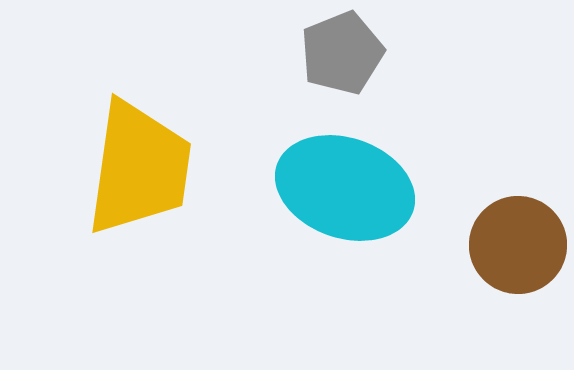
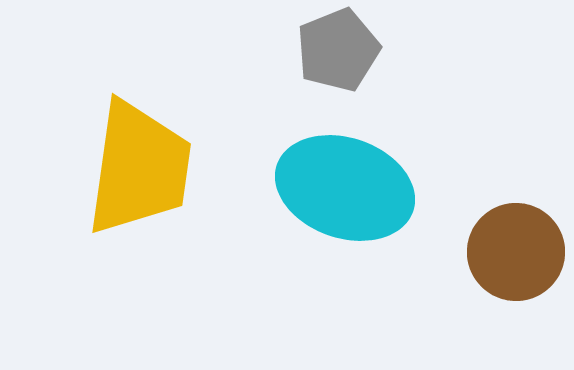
gray pentagon: moved 4 px left, 3 px up
brown circle: moved 2 px left, 7 px down
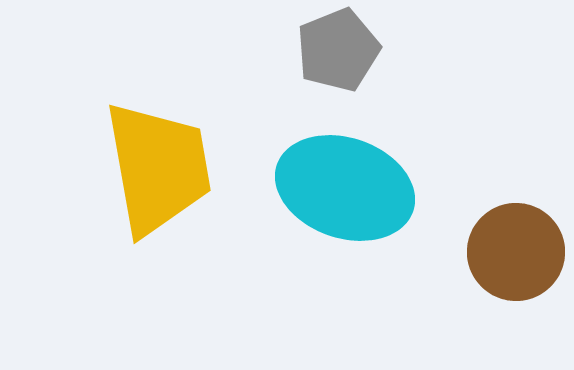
yellow trapezoid: moved 19 px right; rotated 18 degrees counterclockwise
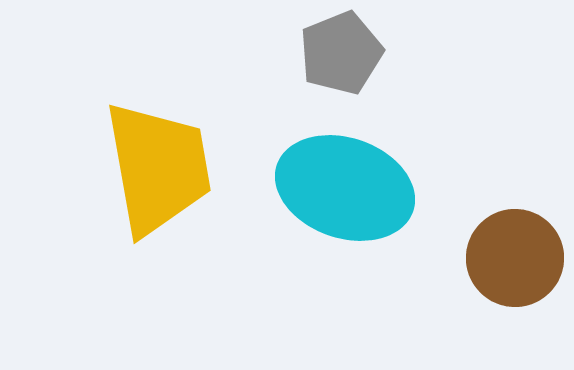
gray pentagon: moved 3 px right, 3 px down
brown circle: moved 1 px left, 6 px down
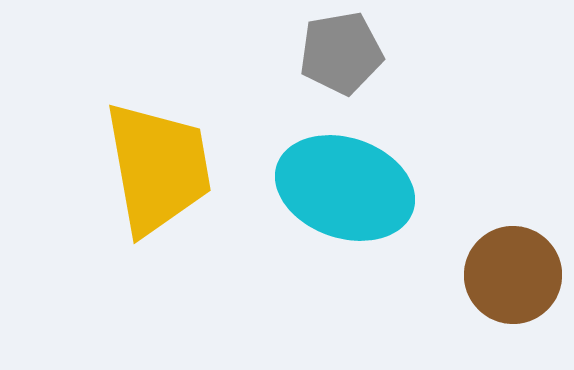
gray pentagon: rotated 12 degrees clockwise
brown circle: moved 2 px left, 17 px down
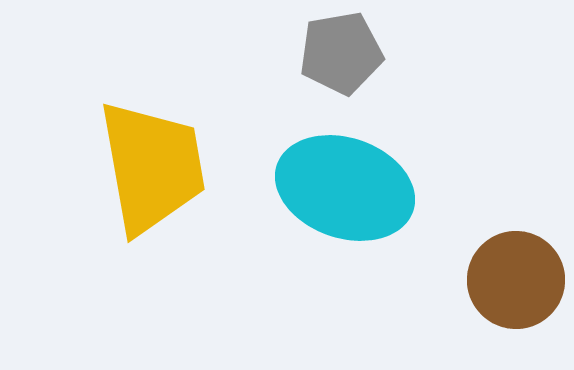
yellow trapezoid: moved 6 px left, 1 px up
brown circle: moved 3 px right, 5 px down
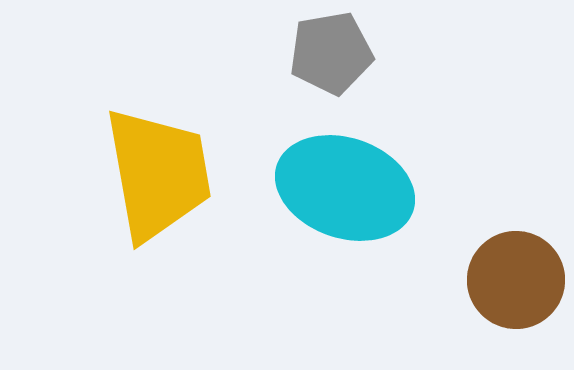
gray pentagon: moved 10 px left
yellow trapezoid: moved 6 px right, 7 px down
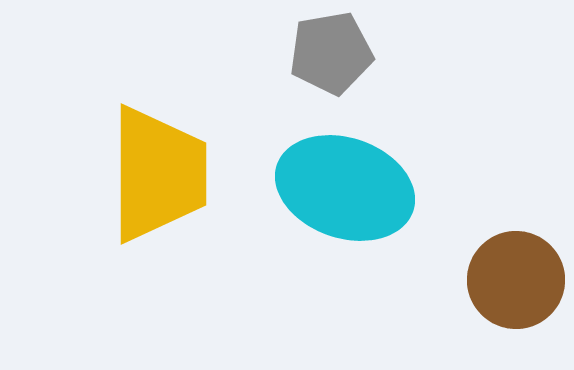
yellow trapezoid: rotated 10 degrees clockwise
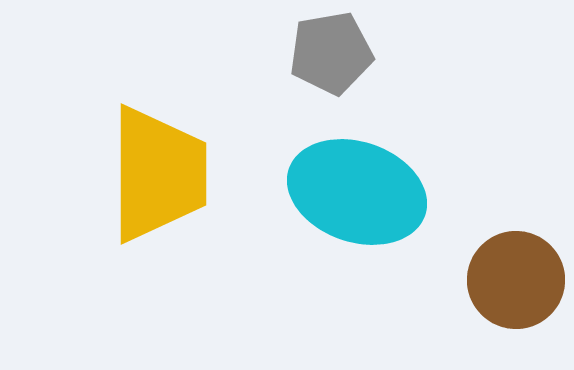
cyan ellipse: moved 12 px right, 4 px down
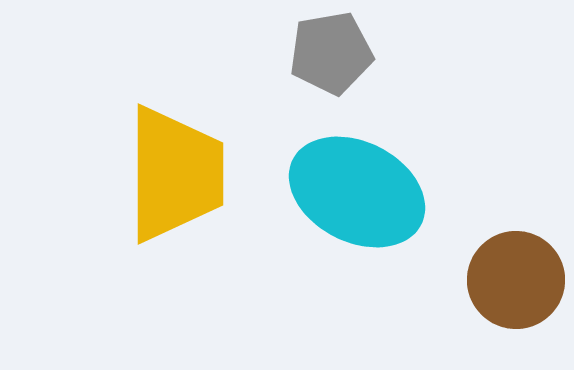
yellow trapezoid: moved 17 px right
cyan ellipse: rotated 8 degrees clockwise
